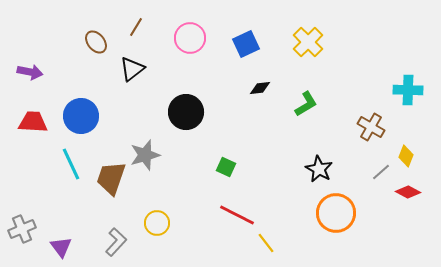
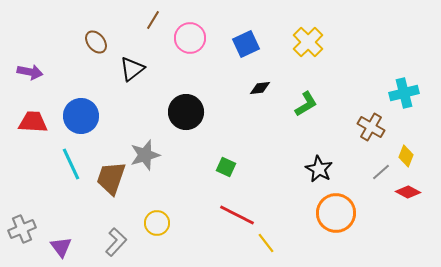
brown line: moved 17 px right, 7 px up
cyan cross: moved 4 px left, 3 px down; rotated 16 degrees counterclockwise
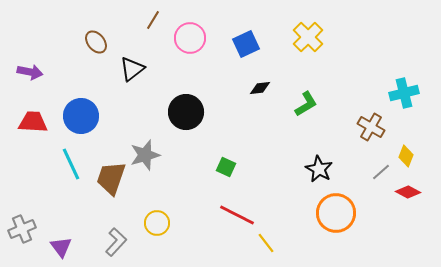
yellow cross: moved 5 px up
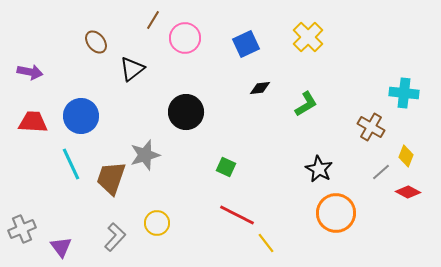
pink circle: moved 5 px left
cyan cross: rotated 20 degrees clockwise
gray L-shape: moved 1 px left, 5 px up
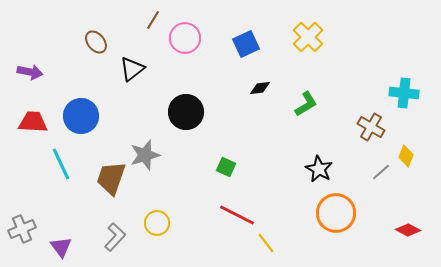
cyan line: moved 10 px left
red diamond: moved 38 px down
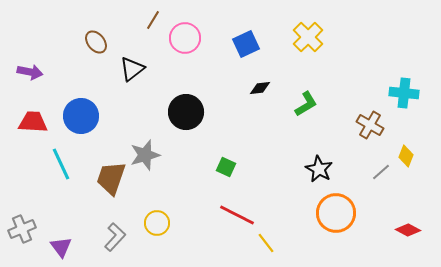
brown cross: moved 1 px left, 2 px up
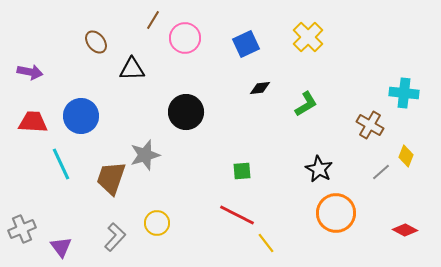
black triangle: rotated 36 degrees clockwise
green square: moved 16 px right, 4 px down; rotated 30 degrees counterclockwise
red diamond: moved 3 px left
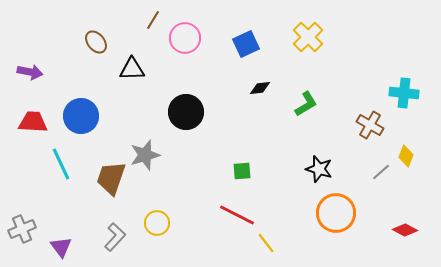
black star: rotated 12 degrees counterclockwise
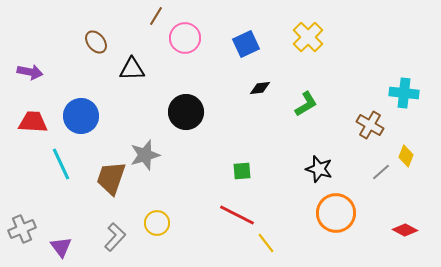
brown line: moved 3 px right, 4 px up
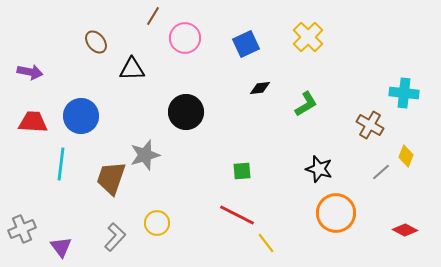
brown line: moved 3 px left
cyan line: rotated 32 degrees clockwise
